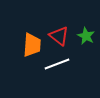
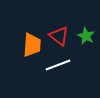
white line: moved 1 px right, 1 px down
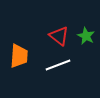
orange trapezoid: moved 13 px left, 11 px down
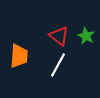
white line: rotated 40 degrees counterclockwise
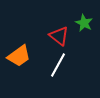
green star: moved 2 px left, 13 px up
orange trapezoid: rotated 50 degrees clockwise
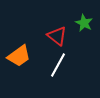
red triangle: moved 2 px left
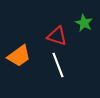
red triangle: rotated 20 degrees counterclockwise
white line: rotated 50 degrees counterclockwise
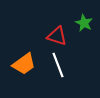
orange trapezoid: moved 5 px right, 8 px down
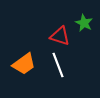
red triangle: moved 3 px right
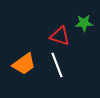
green star: rotated 30 degrees counterclockwise
white line: moved 1 px left
